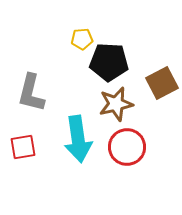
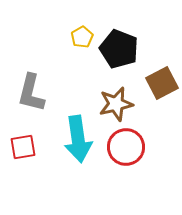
yellow pentagon: moved 2 px up; rotated 25 degrees counterclockwise
black pentagon: moved 10 px right, 13 px up; rotated 18 degrees clockwise
red circle: moved 1 px left
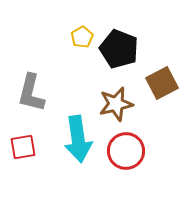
red circle: moved 4 px down
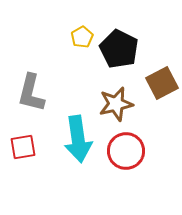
black pentagon: rotated 6 degrees clockwise
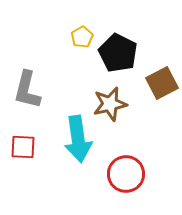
black pentagon: moved 1 px left, 4 px down
gray L-shape: moved 4 px left, 3 px up
brown star: moved 6 px left
red square: rotated 12 degrees clockwise
red circle: moved 23 px down
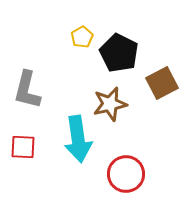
black pentagon: moved 1 px right
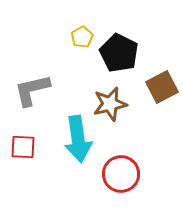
brown square: moved 4 px down
gray L-shape: moved 5 px right; rotated 63 degrees clockwise
red circle: moved 5 px left
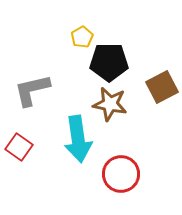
black pentagon: moved 10 px left, 9 px down; rotated 27 degrees counterclockwise
brown star: rotated 24 degrees clockwise
red square: moved 4 px left; rotated 32 degrees clockwise
